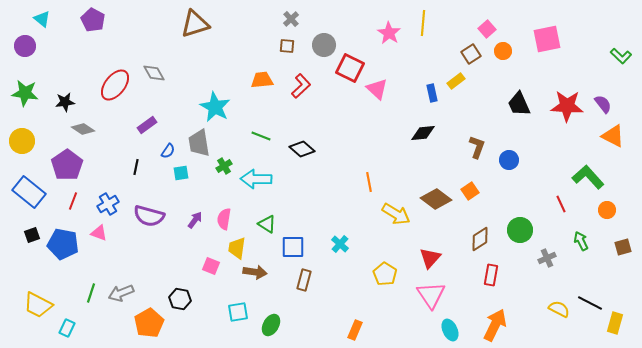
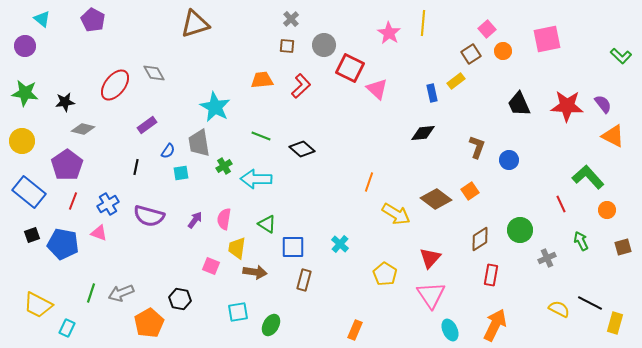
gray diamond at (83, 129): rotated 20 degrees counterclockwise
orange line at (369, 182): rotated 30 degrees clockwise
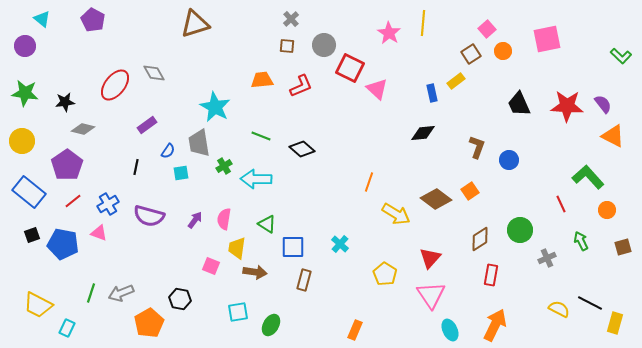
red L-shape at (301, 86): rotated 20 degrees clockwise
red line at (73, 201): rotated 30 degrees clockwise
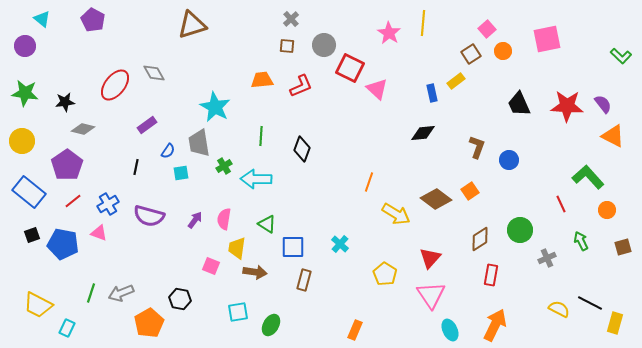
brown triangle at (195, 24): moved 3 px left, 1 px down
green line at (261, 136): rotated 72 degrees clockwise
black diamond at (302, 149): rotated 70 degrees clockwise
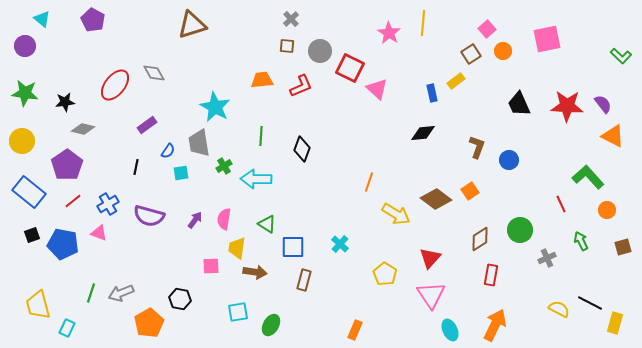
gray circle at (324, 45): moved 4 px left, 6 px down
pink square at (211, 266): rotated 24 degrees counterclockwise
yellow trapezoid at (38, 305): rotated 48 degrees clockwise
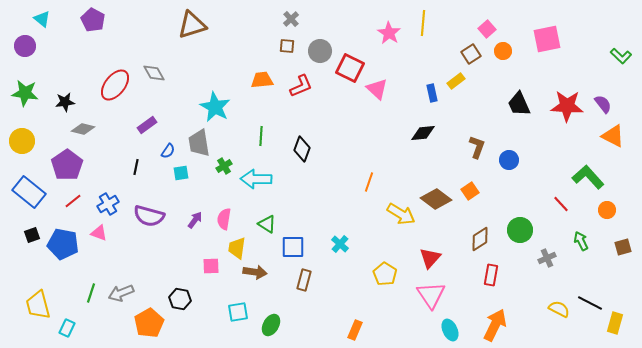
red line at (561, 204): rotated 18 degrees counterclockwise
yellow arrow at (396, 214): moved 5 px right
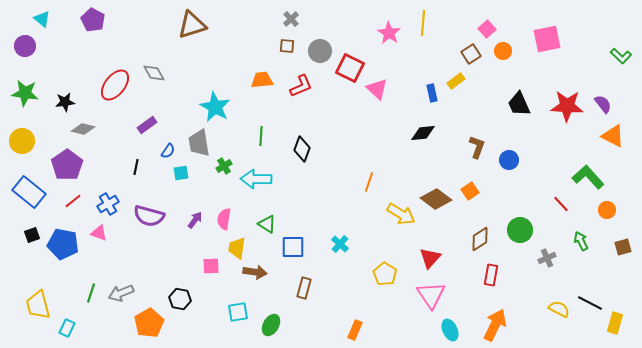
brown rectangle at (304, 280): moved 8 px down
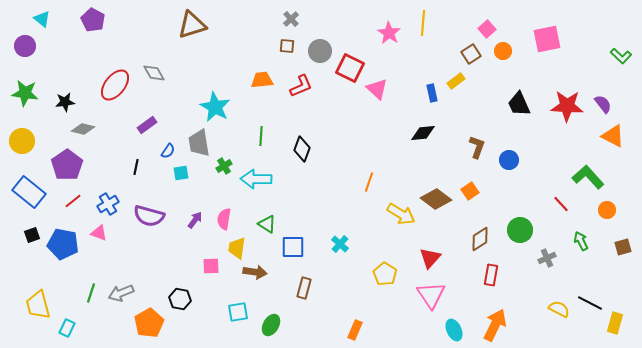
cyan ellipse at (450, 330): moved 4 px right
